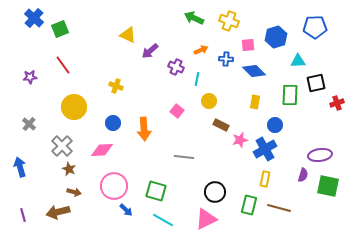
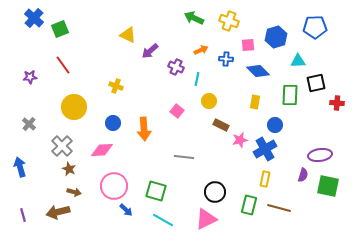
blue diamond at (254, 71): moved 4 px right
red cross at (337, 103): rotated 24 degrees clockwise
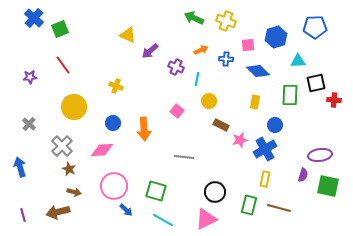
yellow cross at (229, 21): moved 3 px left
red cross at (337, 103): moved 3 px left, 3 px up
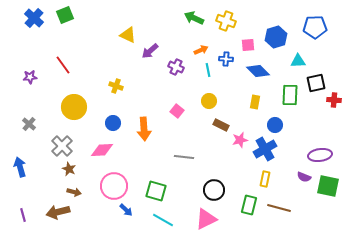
green square at (60, 29): moved 5 px right, 14 px up
cyan line at (197, 79): moved 11 px right, 9 px up; rotated 24 degrees counterclockwise
purple semicircle at (303, 175): moved 1 px right, 2 px down; rotated 96 degrees clockwise
black circle at (215, 192): moved 1 px left, 2 px up
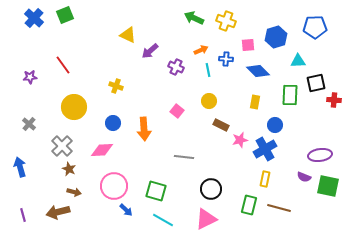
black circle at (214, 190): moved 3 px left, 1 px up
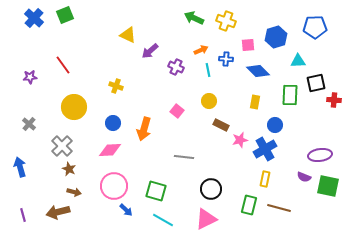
orange arrow at (144, 129): rotated 20 degrees clockwise
pink diamond at (102, 150): moved 8 px right
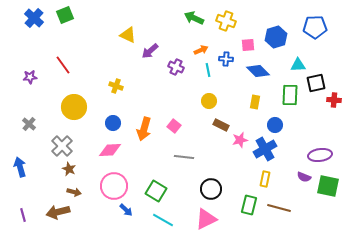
cyan triangle at (298, 61): moved 4 px down
pink square at (177, 111): moved 3 px left, 15 px down
green square at (156, 191): rotated 15 degrees clockwise
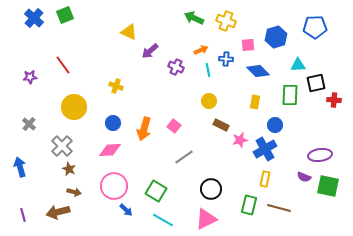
yellow triangle at (128, 35): moved 1 px right, 3 px up
gray line at (184, 157): rotated 42 degrees counterclockwise
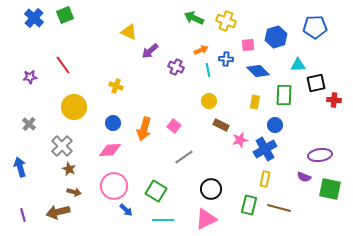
green rectangle at (290, 95): moved 6 px left
green square at (328, 186): moved 2 px right, 3 px down
cyan line at (163, 220): rotated 30 degrees counterclockwise
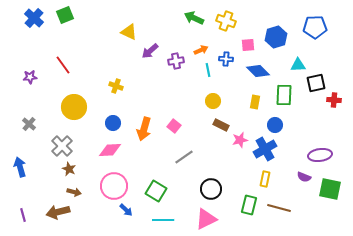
purple cross at (176, 67): moved 6 px up; rotated 35 degrees counterclockwise
yellow circle at (209, 101): moved 4 px right
